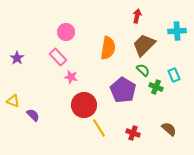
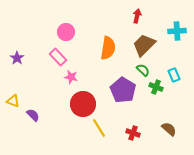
red circle: moved 1 px left, 1 px up
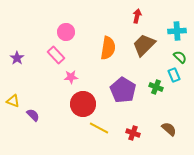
pink rectangle: moved 2 px left, 2 px up
green semicircle: moved 37 px right, 13 px up
pink star: rotated 16 degrees counterclockwise
yellow line: rotated 30 degrees counterclockwise
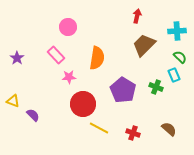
pink circle: moved 2 px right, 5 px up
orange semicircle: moved 11 px left, 10 px down
pink star: moved 2 px left
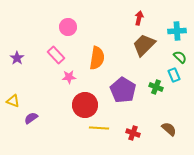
red arrow: moved 2 px right, 2 px down
red circle: moved 2 px right, 1 px down
purple semicircle: moved 2 px left, 3 px down; rotated 80 degrees counterclockwise
yellow line: rotated 24 degrees counterclockwise
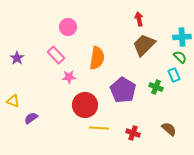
red arrow: moved 1 px down; rotated 24 degrees counterclockwise
cyan cross: moved 5 px right, 6 px down
